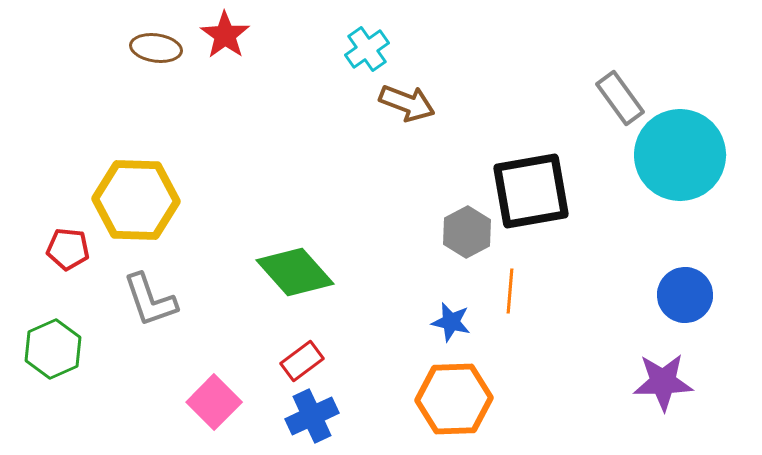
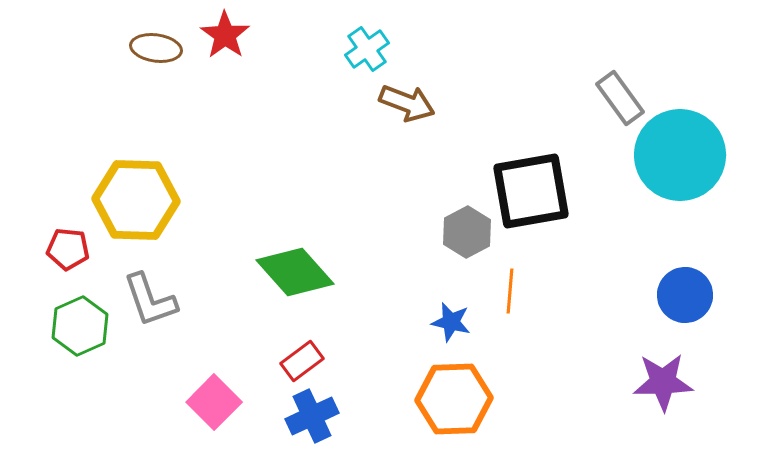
green hexagon: moved 27 px right, 23 px up
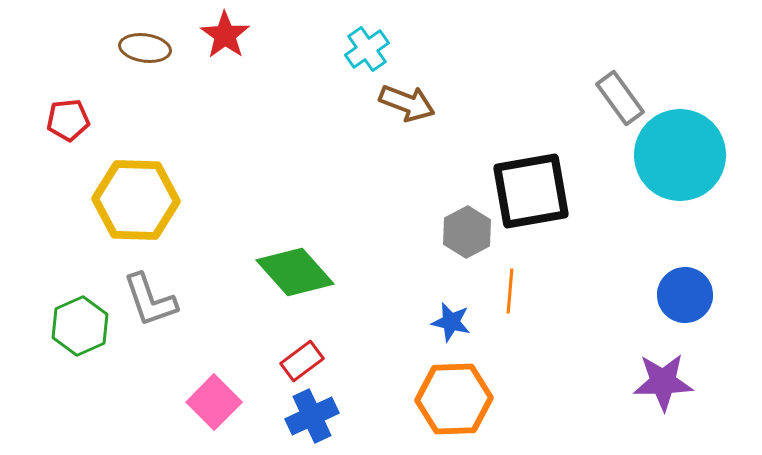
brown ellipse: moved 11 px left
red pentagon: moved 129 px up; rotated 12 degrees counterclockwise
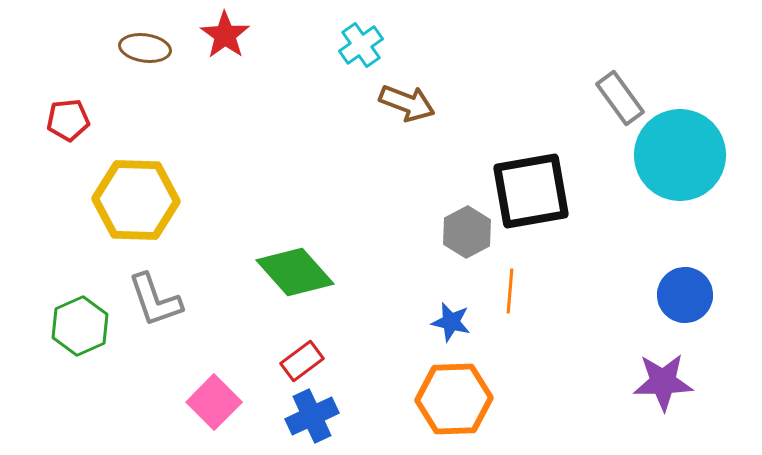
cyan cross: moved 6 px left, 4 px up
gray L-shape: moved 5 px right
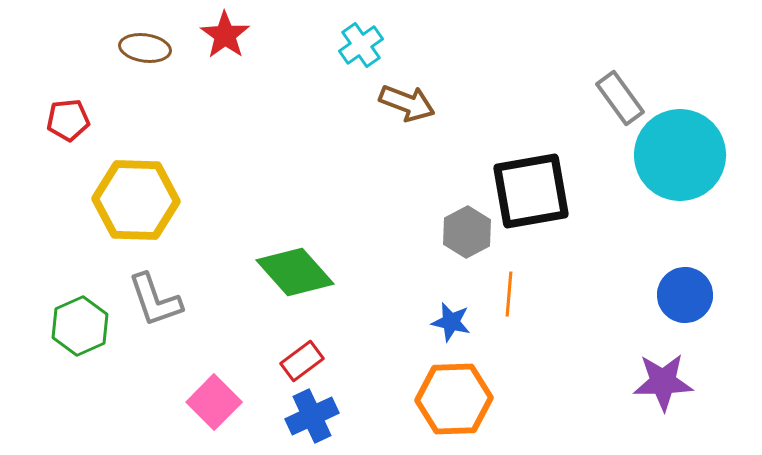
orange line: moved 1 px left, 3 px down
